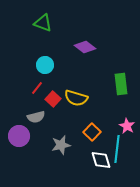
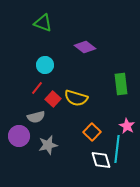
gray star: moved 13 px left
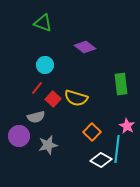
white diamond: rotated 45 degrees counterclockwise
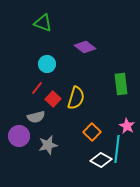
cyan circle: moved 2 px right, 1 px up
yellow semicircle: rotated 90 degrees counterclockwise
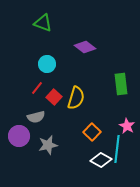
red square: moved 1 px right, 2 px up
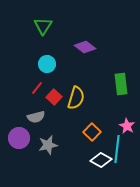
green triangle: moved 3 px down; rotated 42 degrees clockwise
purple circle: moved 2 px down
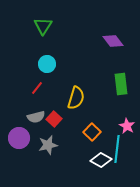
purple diamond: moved 28 px right, 6 px up; rotated 15 degrees clockwise
red square: moved 22 px down
